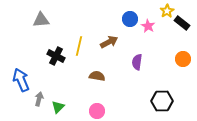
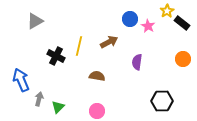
gray triangle: moved 6 px left, 1 px down; rotated 24 degrees counterclockwise
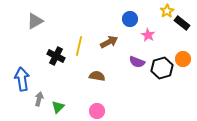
pink star: moved 9 px down
purple semicircle: rotated 77 degrees counterclockwise
blue arrow: moved 1 px right, 1 px up; rotated 15 degrees clockwise
black hexagon: moved 33 px up; rotated 15 degrees counterclockwise
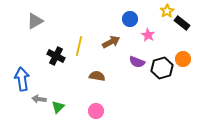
brown arrow: moved 2 px right
gray arrow: rotated 96 degrees counterclockwise
pink circle: moved 1 px left
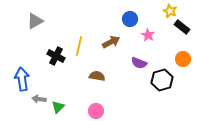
yellow star: moved 3 px right; rotated 16 degrees counterclockwise
black rectangle: moved 4 px down
purple semicircle: moved 2 px right, 1 px down
black hexagon: moved 12 px down
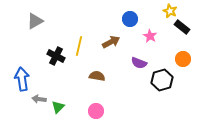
pink star: moved 2 px right, 1 px down
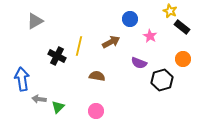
black cross: moved 1 px right
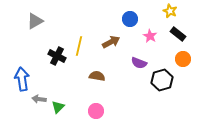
black rectangle: moved 4 px left, 7 px down
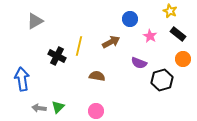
gray arrow: moved 9 px down
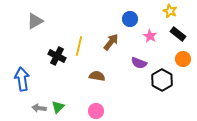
brown arrow: rotated 24 degrees counterclockwise
black hexagon: rotated 15 degrees counterclockwise
